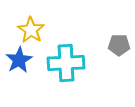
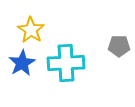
gray pentagon: moved 1 px down
blue star: moved 3 px right, 3 px down
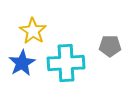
yellow star: moved 2 px right, 1 px down
gray pentagon: moved 9 px left
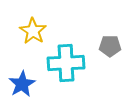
blue star: moved 21 px down
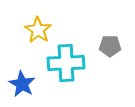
yellow star: moved 5 px right, 1 px up
blue star: rotated 12 degrees counterclockwise
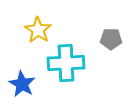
gray pentagon: moved 1 px right, 7 px up
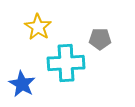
yellow star: moved 3 px up
gray pentagon: moved 11 px left
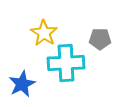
yellow star: moved 6 px right, 6 px down
blue star: rotated 16 degrees clockwise
